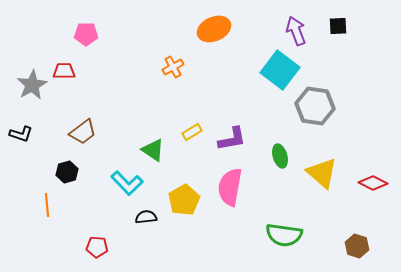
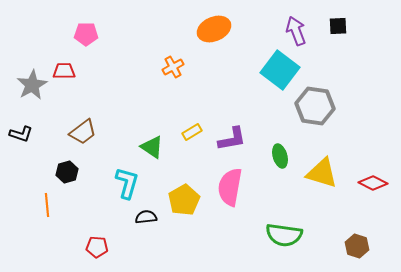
green triangle: moved 1 px left, 3 px up
yellow triangle: rotated 24 degrees counterclockwise
cyan L-shape: rotated 120 degrees counterclockwise
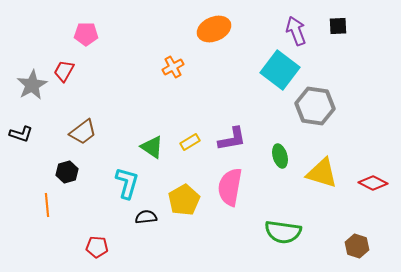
red trapezoid: rotated 60 degrees counterclockwise
yellow rectangle: moved 2 px left, 10 px down
green semicircle: moved 1 px left, 3 px up
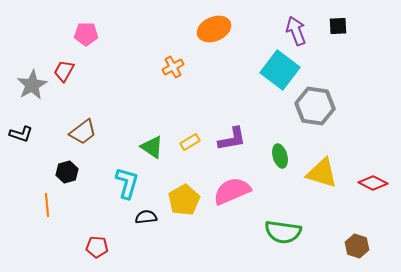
pink semicircle: moved 2 px right, 4 px down; rotated 57 degrees clockwise
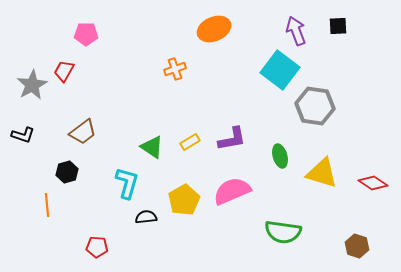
orange cross: moved 2 px right, 2 px down; rotated 10 degrees clockwise
black L-shape: moved 2 px right, 1 px down
red diamond: rotated 8 degrees clockwise
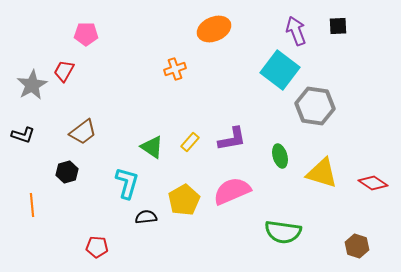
yellow rectangle: rotated 18 degrees counterclockwise
orange line: moved 15 px left
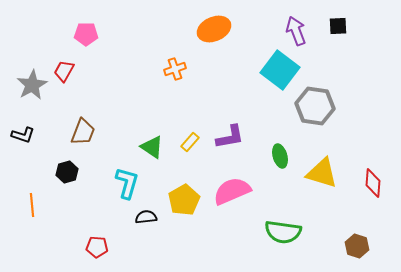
brown trapezoid: rotated 32 degrees counterclockwise
purple L-shape: moved 2 px left, 2 px up
red diamond: rotated 60 degrees clockwise
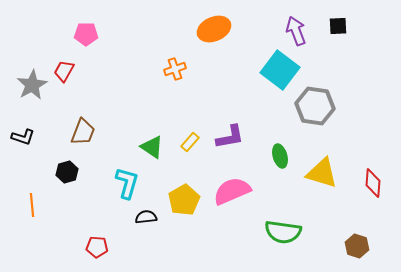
black L-shape: moved 2 px down
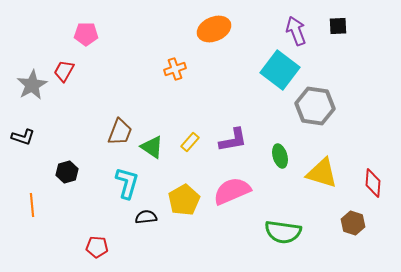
brown trapezoid: moved 37 px right
purple L-shape: moved 3 px right, 3 px down
brown hexagon: moved 4 px left, 23 px up
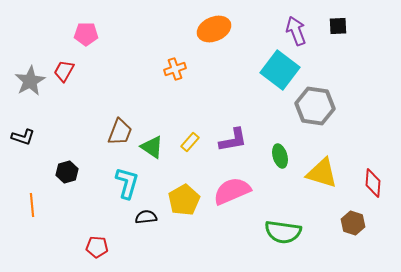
gray star: moved 2 px left, 4 px up
